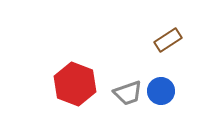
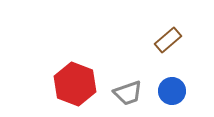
brown rectangle: rotated 8 degrees counterclockwise
blue circle: moved 11 px right
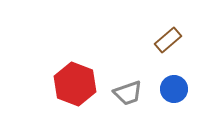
blue circle: moved 2 px right, 2 px up
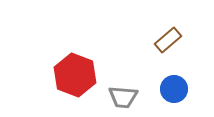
red hexagon: moved 9 px up
gray trapezoid: moved 5 px left, 4 px down; rotated 24 degrees clockwise
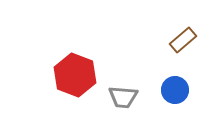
brown rectangle: moved 15 px right
blue circle: moved 1 px right, 1 px down
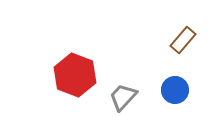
brown rectangle: rotated 8 degrees counterclockwise
gray trapezoid: rotated 128 degrees clockwise
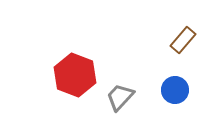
gray trapezoid: moved 3 px left
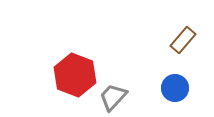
blue circle: moved 2 px up
gray trapezoid: moved 7 px left
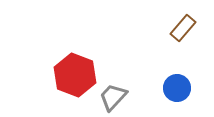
brown rectangle: moved 12 px up
blue circle: moved 2 px right
